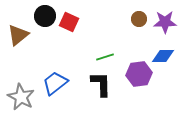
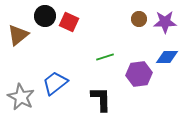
blue diamond: moved 4 px right, 1 px down
black L-shape: moved 15 px down
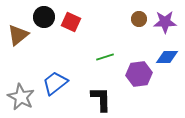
black circle: moved 1 px left, 1 px down
red square: moved 2 px right
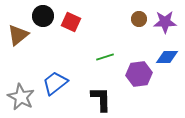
black circle: moved 1 px left, 1 px up
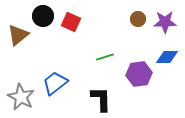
brown circle: moved 1 px left
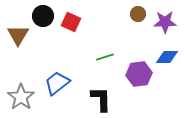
brown circle: moved 5 px up
brown triangle: rotated 20 degrees counterclockwise
blue trapezoid: moved 2 px right
gray star: rotated 8 degrees clockwise
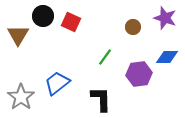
brown circle: moved 5 px left, 13 px down
purple star: moved 4 px up; rotated 20 degrees clockwise
green line: rotated 36 degrees counterclockwise
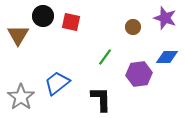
red square: rotated 12 degrees counterclockwise
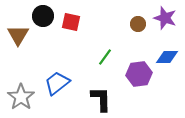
brown circle: moved 5 px right, 3 px up
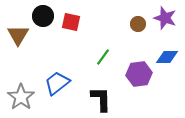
green line: moved 2 px left
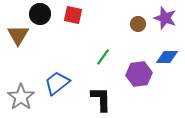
black circle: moved 3 px left, 2 px up
red square: moved 2 px right, 7 px up
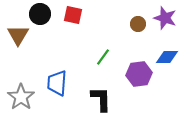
blue trapezoid: rotated 48 degrees counterclockwise
